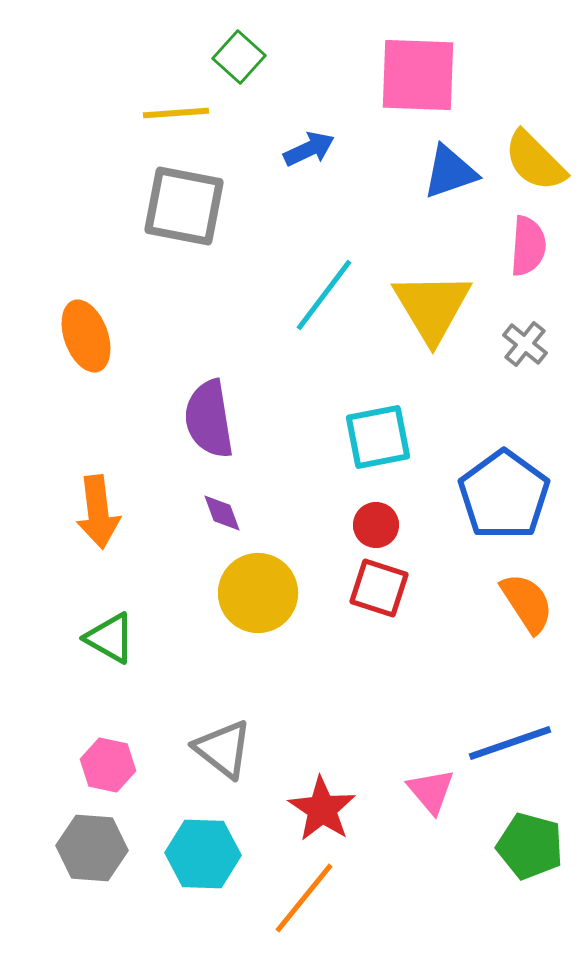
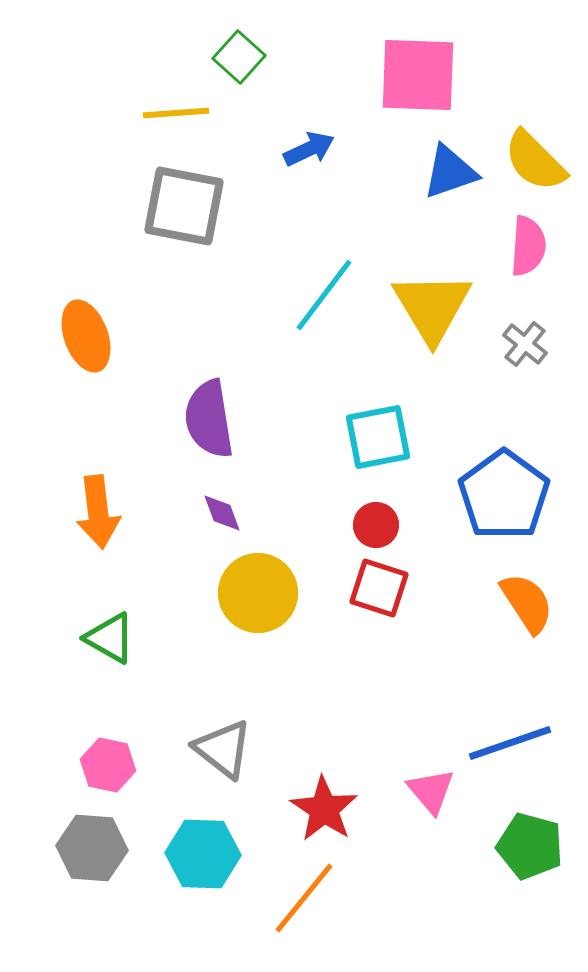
red star: moved 2 px right
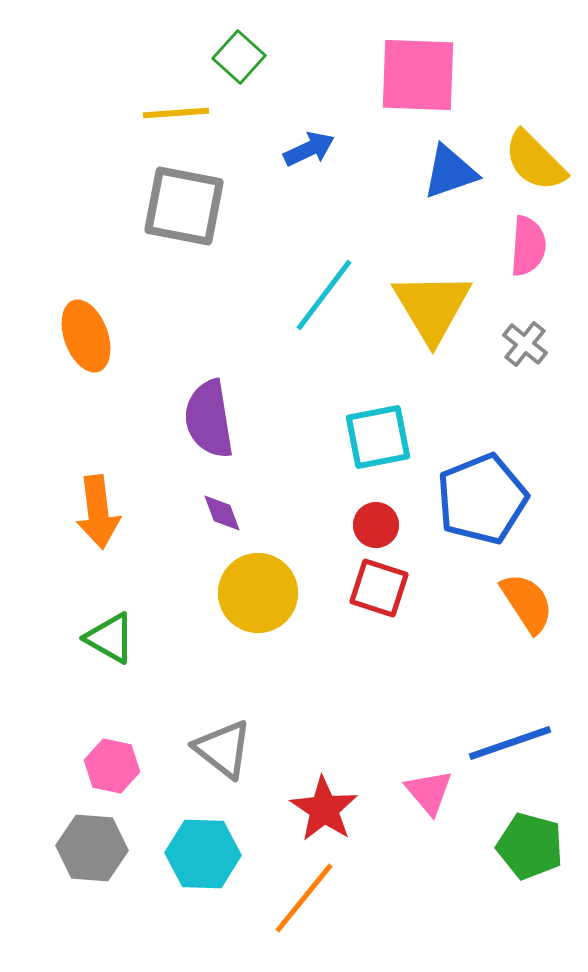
blue pentagon: moved 22 px left, 4 px down; rotated 14 degrees clockwise
pink hexagon: moved 4 px right, 1 px down
pink triangle: moved 2 px left, 1 px down
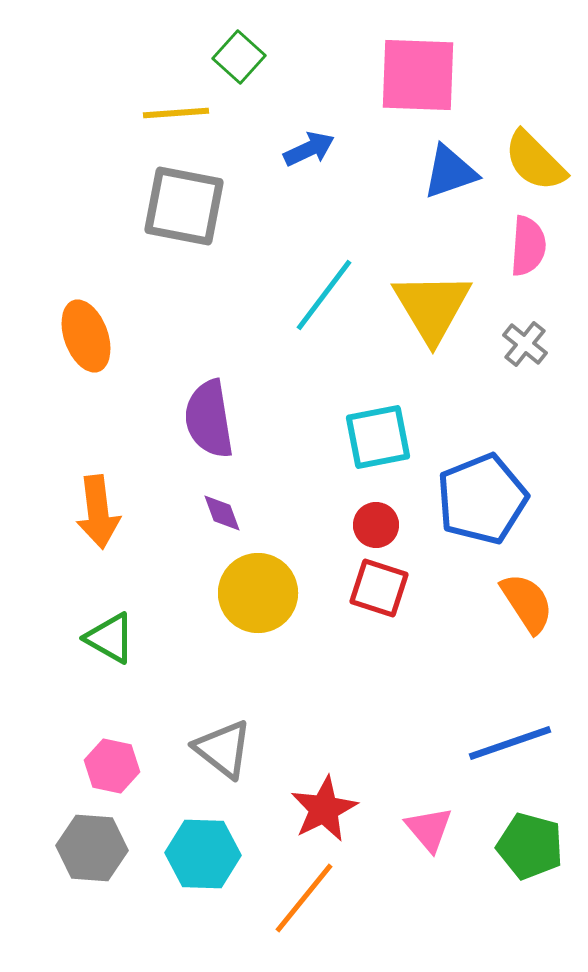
pink triangle: moved 37 px down
red star: rotated 12 degrees clockwise
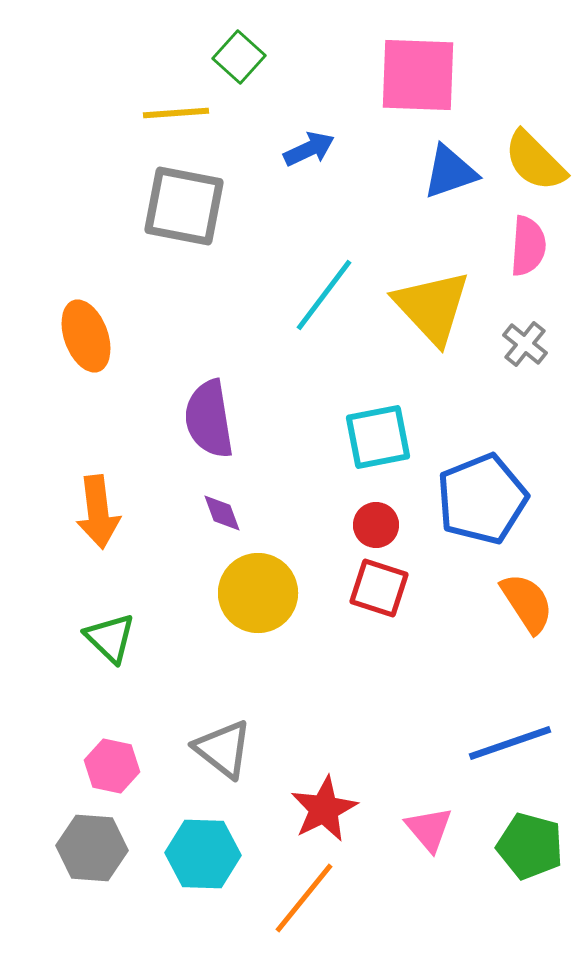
yellow triangle: rotated 12 degrees counterclockwise
green triangle: rotated 14 degrees clockwise
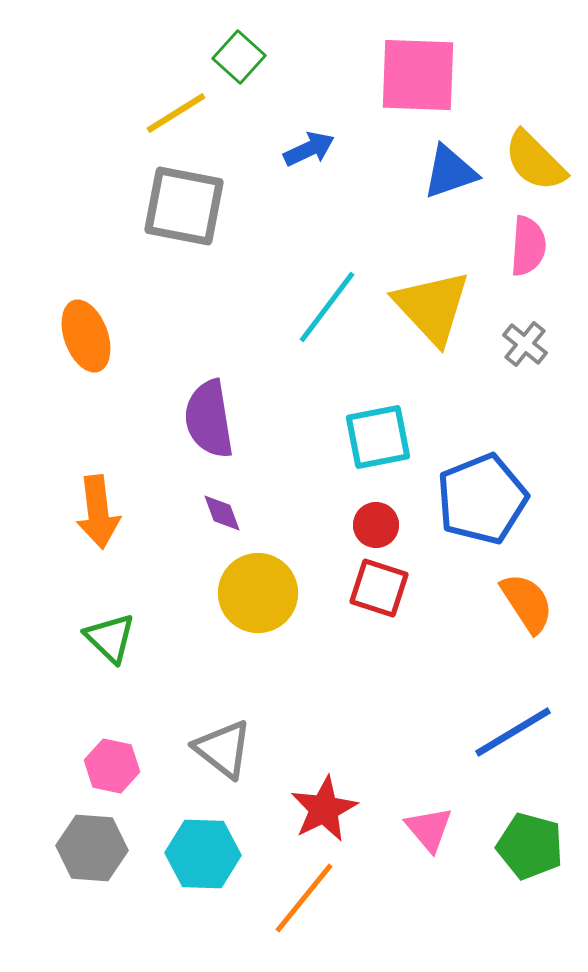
yellow line: rotated 28 degrees counterclockwise
cyan line: moved 3 px right, 12 px down
blue line: moved 3 px right, 11 px up; rotated 12 degrees counterclockwise
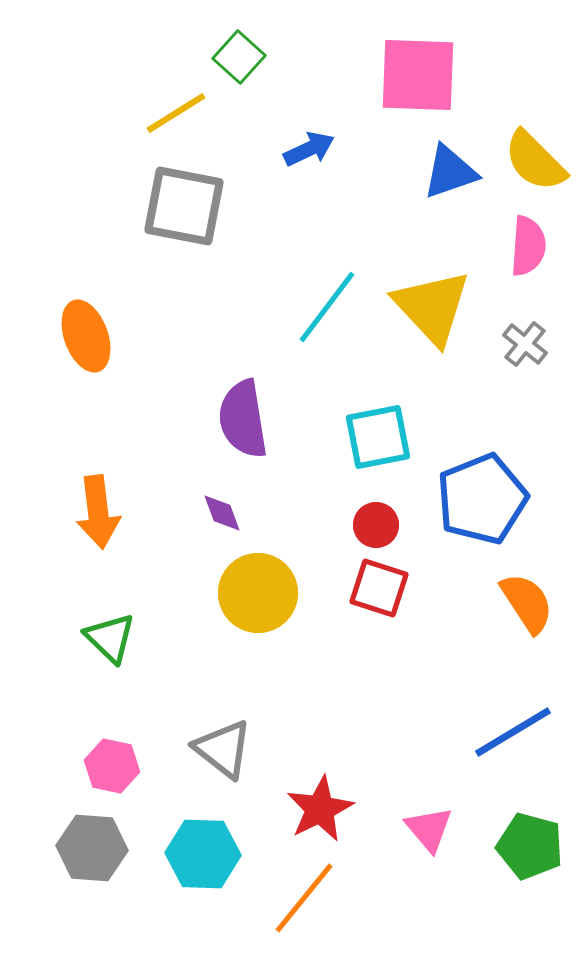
purple semicircle: moved 34 px right
red star: moved 4 px left
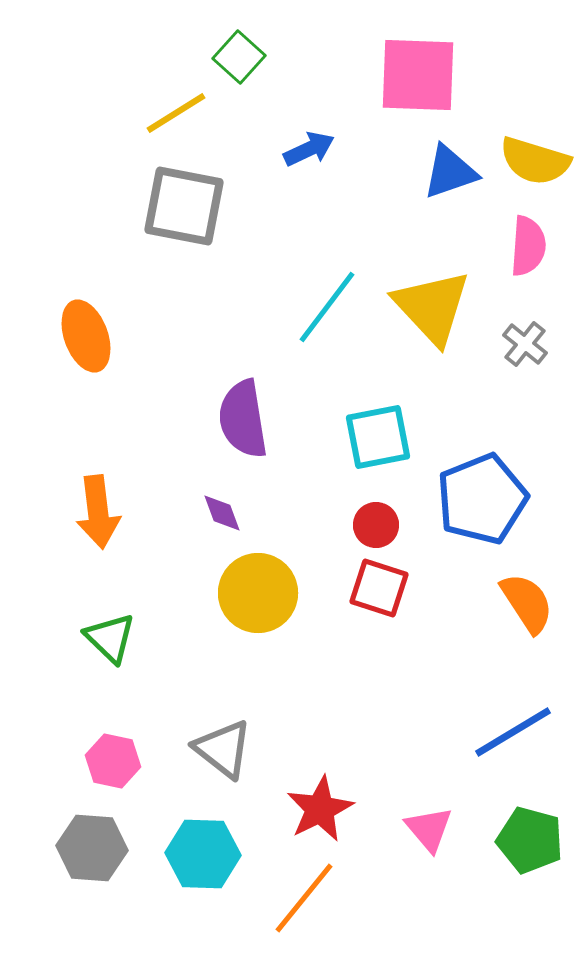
yellow semicircle: rotated 28 degrees counterclockwise
pink hexagon: moved 1 px right, 5 px up
green pentagon: moved 6 px up
